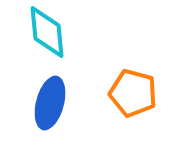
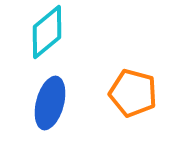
cyan diamond: rotated 56 degrees clockwise
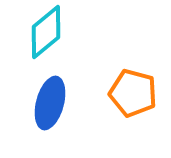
cyan diamond: moved 1 px left
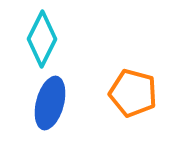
cyan diamond: moved 4 px left, 7 px down; rotated 24 degrees counterclockwise
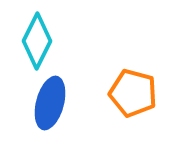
cyan diamond: moved 5 px left, 2 px down
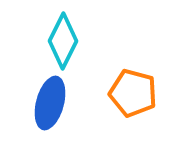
cyan diamond: moved 26 px right
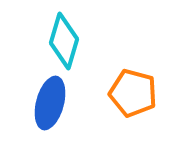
cyan diamond: moved 1 px right; rotated 10 degrees counterclockwise
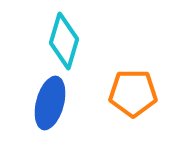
orange pentagon: rotated 15 degrees counterclockwise
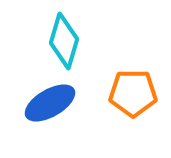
blue ellipse: rotated 45 degrees clockwise
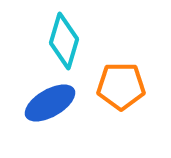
orange pentagon: moved 12 px left, 7 px up
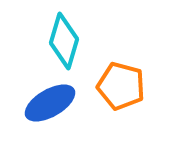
orange pentagon: rotated 15 degrees clockwise
